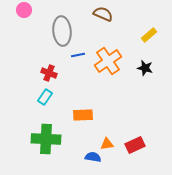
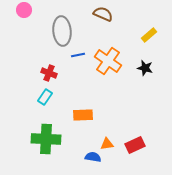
orange cross: rotated 20 degrees counterclockwise
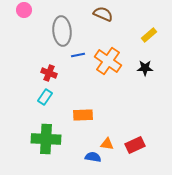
black star: rotated 14 degrees counterclockwise
orange triangle: rotated 16 degrees clockwise
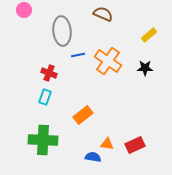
cyan rectangle: rotated 14 degrees counterclockwise
orange rectangle: rotated 36 degrees counterclockwise
green cross: moved 3 px left, 1 px down
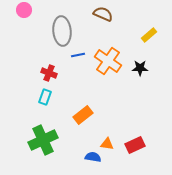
black star: moved 5 px left
green cross: rotated 28 degrees counterclockwise
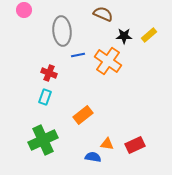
black star: moved 16 px left, 32 px up
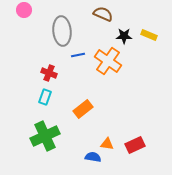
yellow rectangle: rotated 63 degrees clockwise
orange rectangle: moved 6 px up
green cross: moved 2 px right, 4 px up
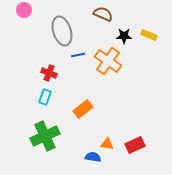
gray ellipse: rotated 12 degrees counterclockwise
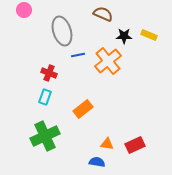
orange cross: rotated 16 degrees clockwise
blue semicircle: moved 4 px right, 5 px down
